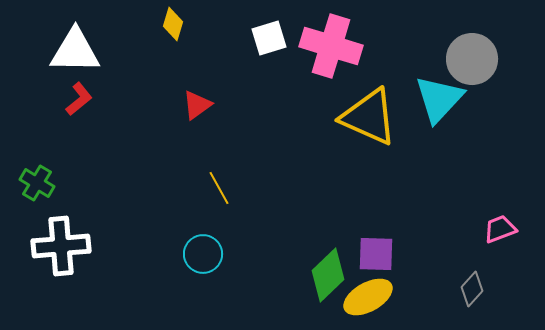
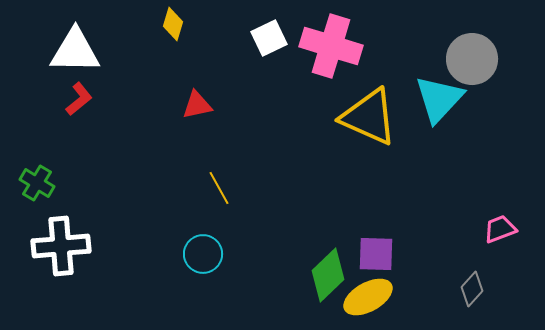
white square: rotated 9 degrees counterclockwise
red triangle: rotated 24 degrees clockwise
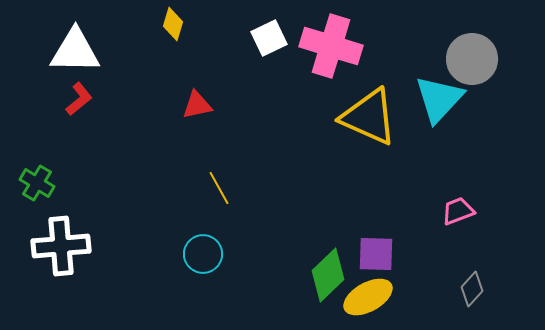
pink trapezoid: moved 42 px left, 18 px up
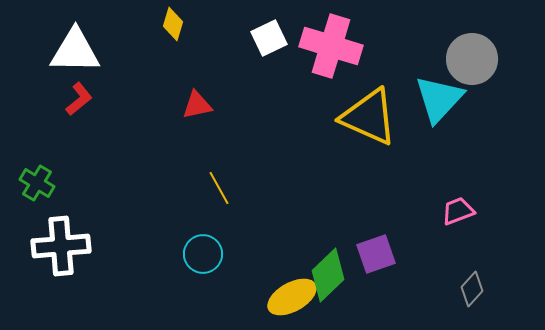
purple square: rotated 21 degrees counterclockwise
yellow ellipse: moved 76 px left
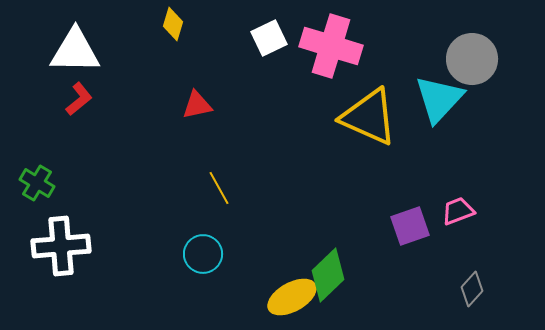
purple square: moved 34 px right, 28 px up
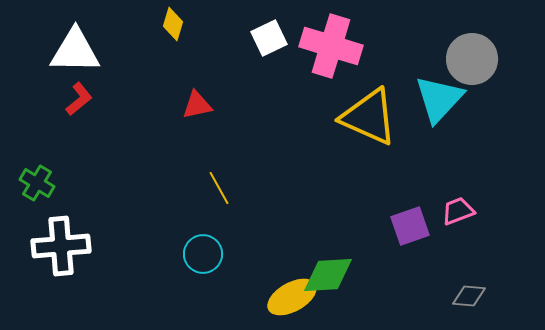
green diamond: rotated 40 degrees clockwise
gray diamond: moved 3 px left, 7 px down; rotated 52 degrees clockwise
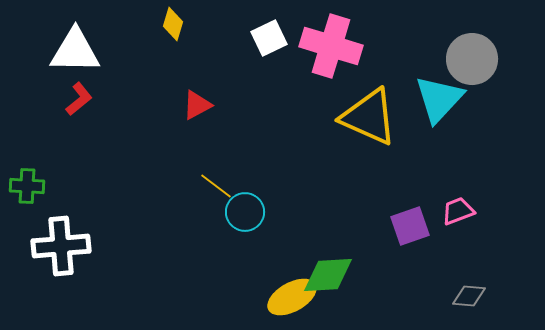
red triangle: rotated 16 degrees counterclockwise
green cross: moved 10 px left, 3 px down; rotated 28 degrees counterclockwise
yellow line: moved 3 px left, 2 px up; rotated 24 degrees counterclockwise
cyan circle: moved 42 px right, 42 px up
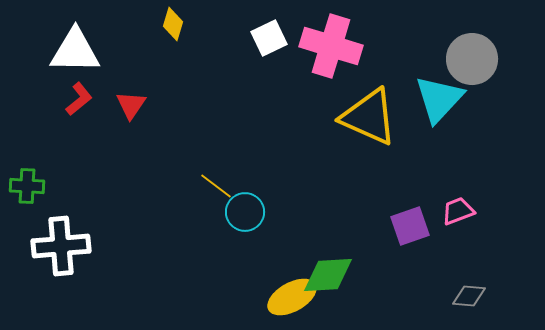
red triangle: moved 66 px left; rotated 28 degrees counterclockwise
